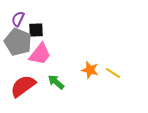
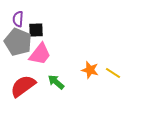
purple semicircle: rotated 21 degrees counterclockwise
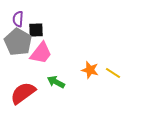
gray pentagon: rotated 8 degrees clockwise
pink trapezoid: moved 1 px right, 1 px up
green arrow: rotated 12 degrees counterclockwise
red semicircle: moved 7 px down
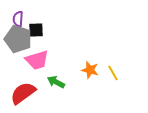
gray pentagon: moved 3 px up; rotated 12 degrees counterclockwise
pink trapezoid: moved 4 px left, 7 px down; rotated 35 degrees clockwise
yellow line: rotated 28 degrees clockwise
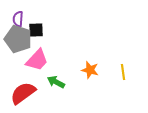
pink trapezoid: rotated 30 degrees counterclockwise
yellow line: moved 10 px right, 1 px up; rotated 21 degrees clockwise
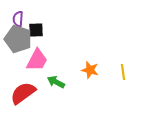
pink trapezoid: rotated 15 degrees counterclockwise
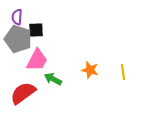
purple semicircle: moved 1 px left, 2 px up
green arrow: moved 3 px left, 3 px up
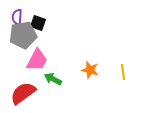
black square: moved 2 px right, 7 px up; rotated 21 degrees clockwise
gray pentagon: moved 5 px right, 4 px up; rotated 28 degrees counterclockwise
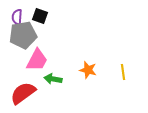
black square: moved 2 px right, 7 px up
orange star: moved 2 px left
green arrow: rotated 18 degrees counterclockwise
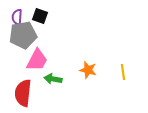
red semicircle: rotated 48 degrees counterclockwise
